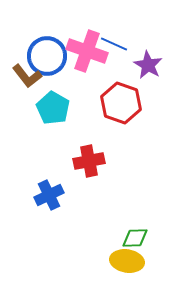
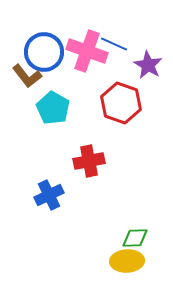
blue circle: moved 3 px left, 4 px up
yellow ellipse: rotated 12 degrees counterclockwise
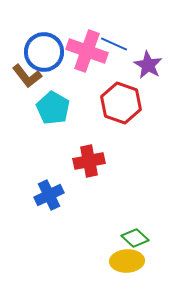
green diamond: rotated 44 degrees clockwise
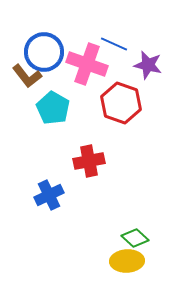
pink cross: moved 13 px down
purple star: rotated 16 degrees counterclockwise
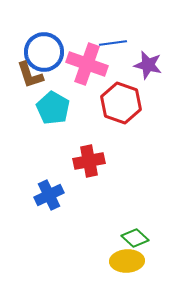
blue line: moved 1 px left, 1 px up; rotated 32 degrees counterclockwise
brown L-shape: moved 3 px right, 1 px up; rotated 20 degrees clockwise
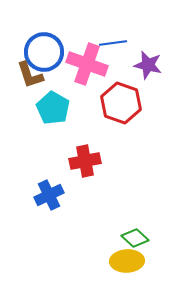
red cross: moved 4 px left
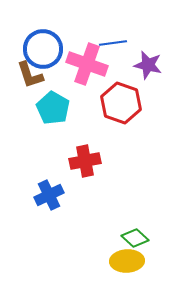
blue circle: moved 1 px left, 3 px up
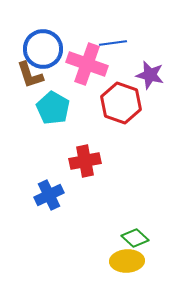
purple star: moved 2 px right, 10 px down
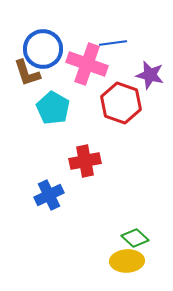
brown L-shape: moved 3 px left, 2 px up
